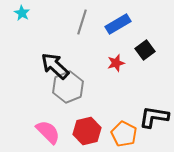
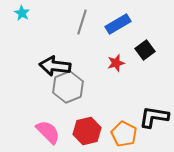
black arrow: rotated 36 degrees counterclockwise
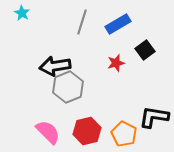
black arrow: rotated 16 degrees counterclockwise
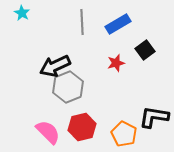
gray line: rotated 20 degrees counterclockwise
black arrow: rotated 16 degrees counterclockwise
red hexagon: moved 5 px left, 4 px up
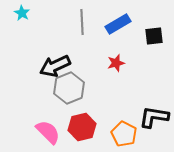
black square: moved 9 px right, 14 px up; rotated 30 degrees clockwise
gray hexagon: moved 1 px right, 1 px down
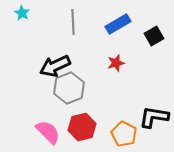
gray line: moved 9 px left
black square: rotated 24 degrees counterclockwise
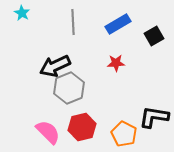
red star: rotated 12 degrees clockwise
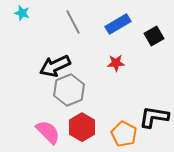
cyan star: rotated 14 degrees counterclockwise
gray line: rotated 25 degrees counterclockwise
gray hexagon: moved 2 px down
red hexagon: rotated 16 degrees counterclockwise
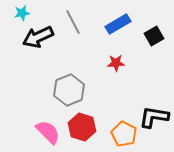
cyan star: rotated 28 degrees counterclockwise
black arrow: moved 17 px left, 29 px up
red hexagon: rotated 12 degrees counterclockwise
